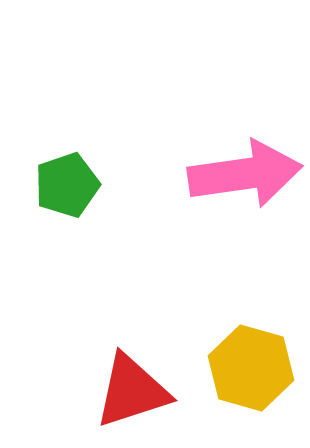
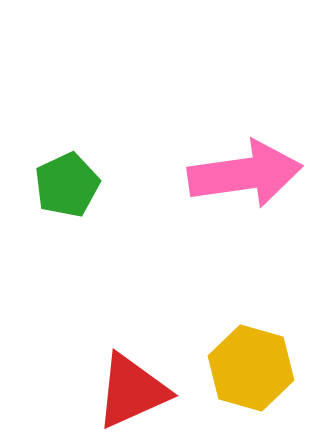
green pentagon: rotated 6 degrees counterclockwise
red triangle: rotated 6 degrees counterclockwise
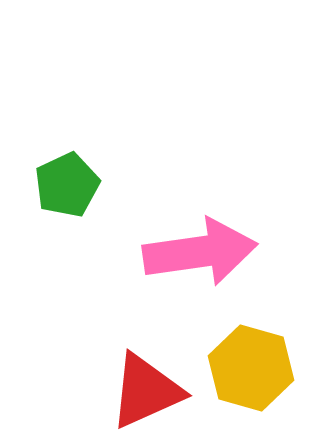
pink arrow: moved 45 px left, 78 px down
red triangle: moved 14 px right
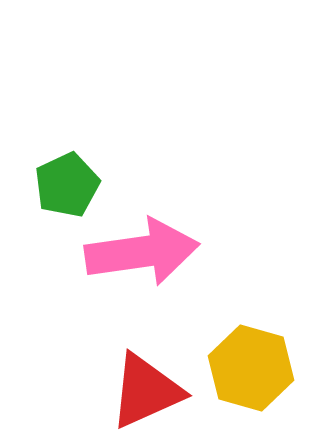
pink arrow: moved 58 px left
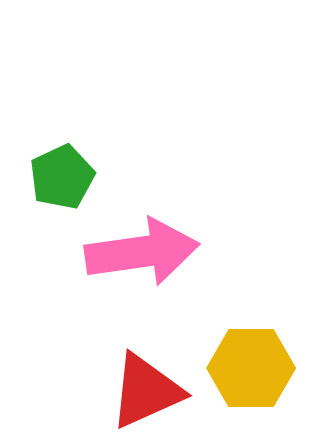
green pentagon: moved 5 px left, 8 px up
yellow hexagon: rotated 16 degrees counterclockwise
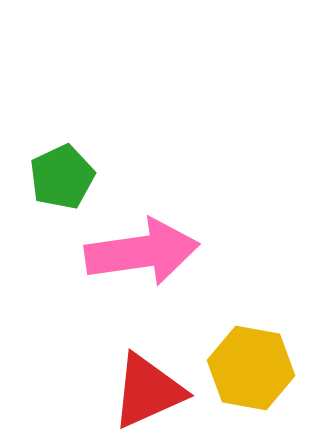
yellow hexagon: rotated 10 degrees clockwise
red triangle: moved 2 px right
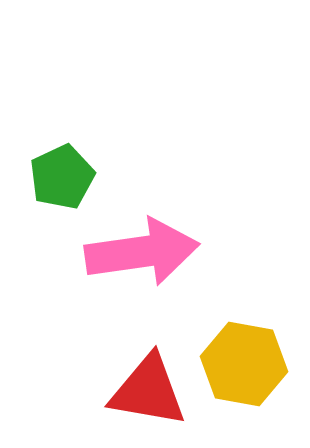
yellow hexagon: moved 7 px left, 4 px up
red triangle: rotated 34 degrees clockwise
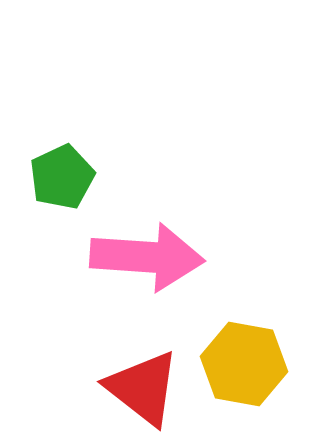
pink arrow: moved 5 px right, 5 px down; rotated 12 degrees clockwise
red triangle: moved 5 px left, 3 px up; rotated 28 degrees clockwise
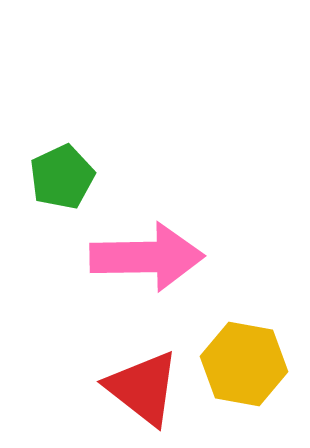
pink arrow: rotated 5 degrees counterclockwise
